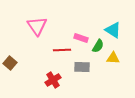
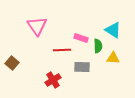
green semicircle: rotated 32 degrees counterclockwise
brown square: moved 2 px right
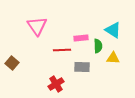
pink rectangle: rotated 24 degrees counterclockwise
red cross: moved 3 px right, 4 px down
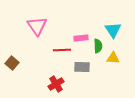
cyan triangle: rotated 24 degrees clockwise
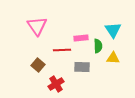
brown square: moved 26 px right, 2 px down
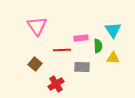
brown square: moved 3 px left, 1 px up
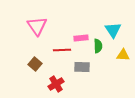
yellow triangle: moved 10 px right, 3 px up
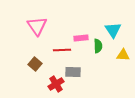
gray rectangle: moved 9 px left, 5 px down
